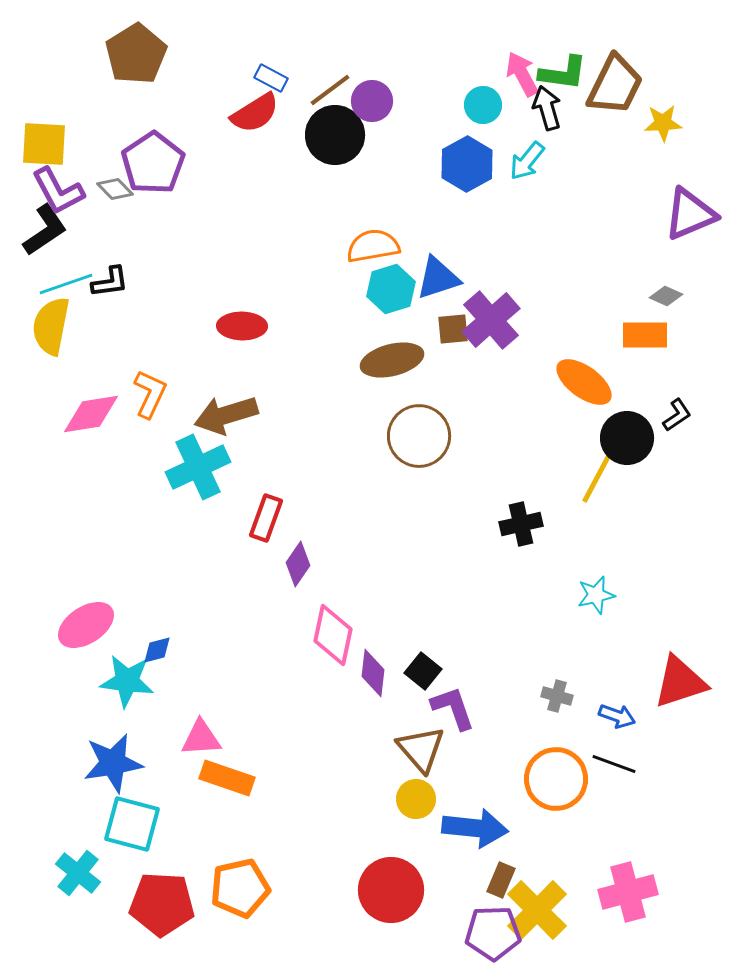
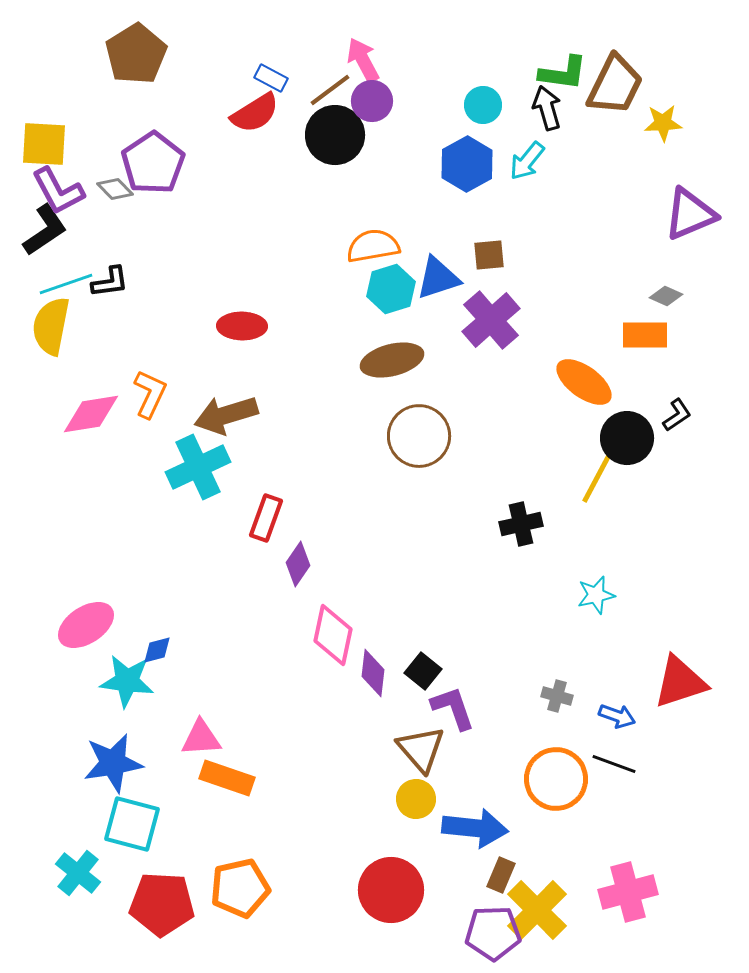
pink arrow at (522, 74): moved 159 px left, 14 px up
brown square at (453, 329): moved 36 px right, 74 px up
brown rectangle at (501, 880): moved 5 px up
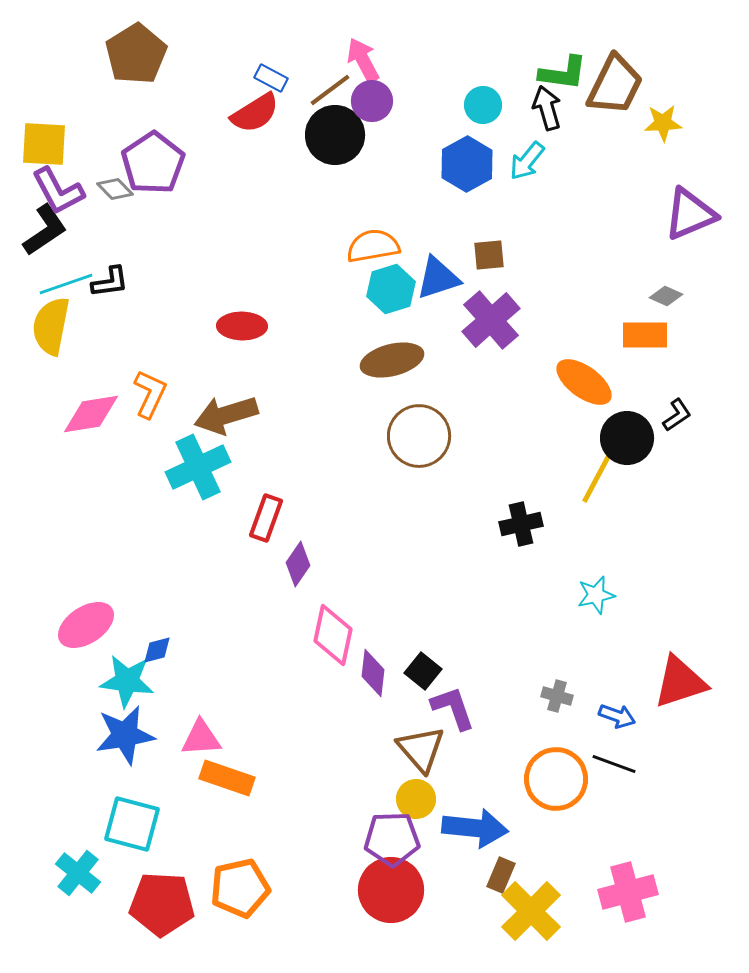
blue star at (113, 763): moved 12 px right, 28 px up
yellow cross at (537, 910): moved 6 px left, 1 px down
purple pentagon at (493, 933): moved 101 px left, 94 px up
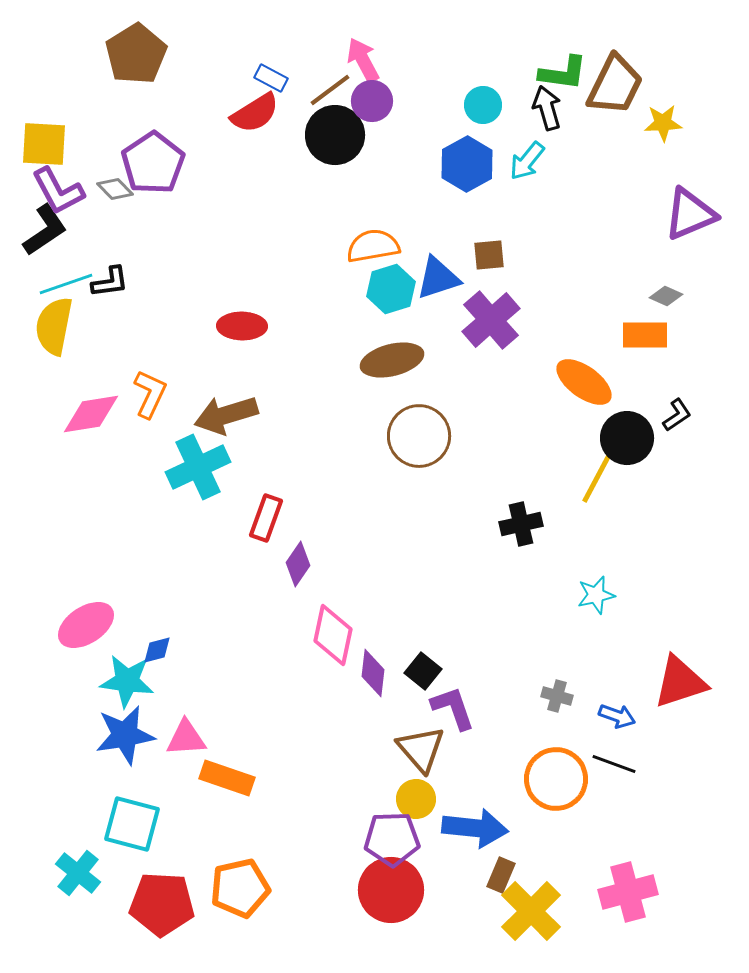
yellow semicircle at (51, 326): moved 3 px right
pink triangle at (201, 738): moved 15 px left
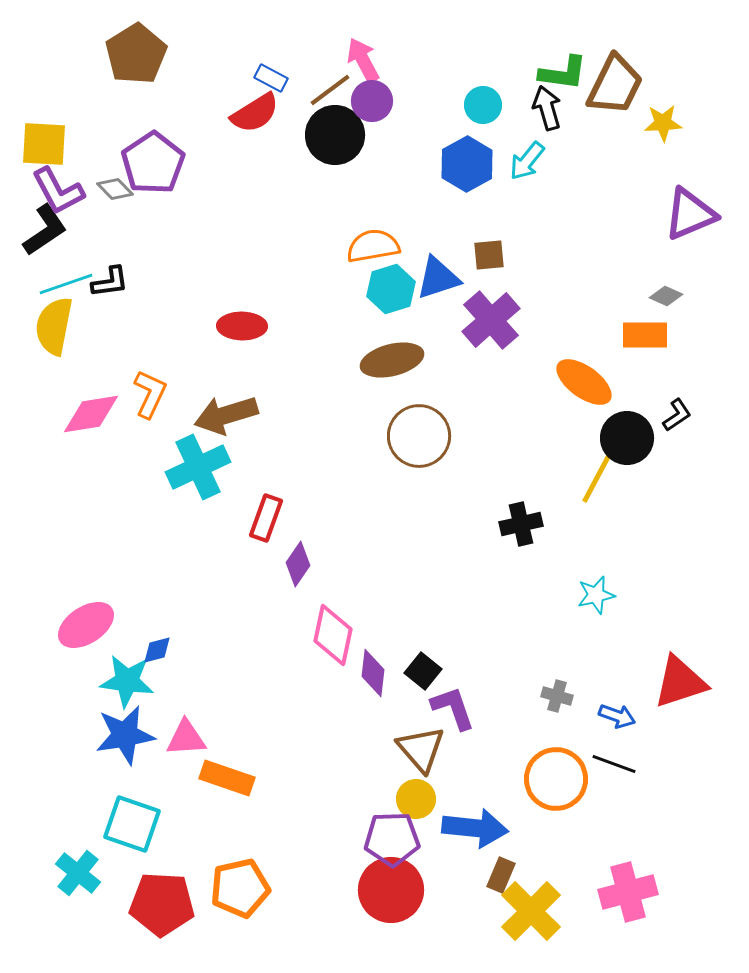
cyan square at (132, 824): rotated 4 degrees clockwise
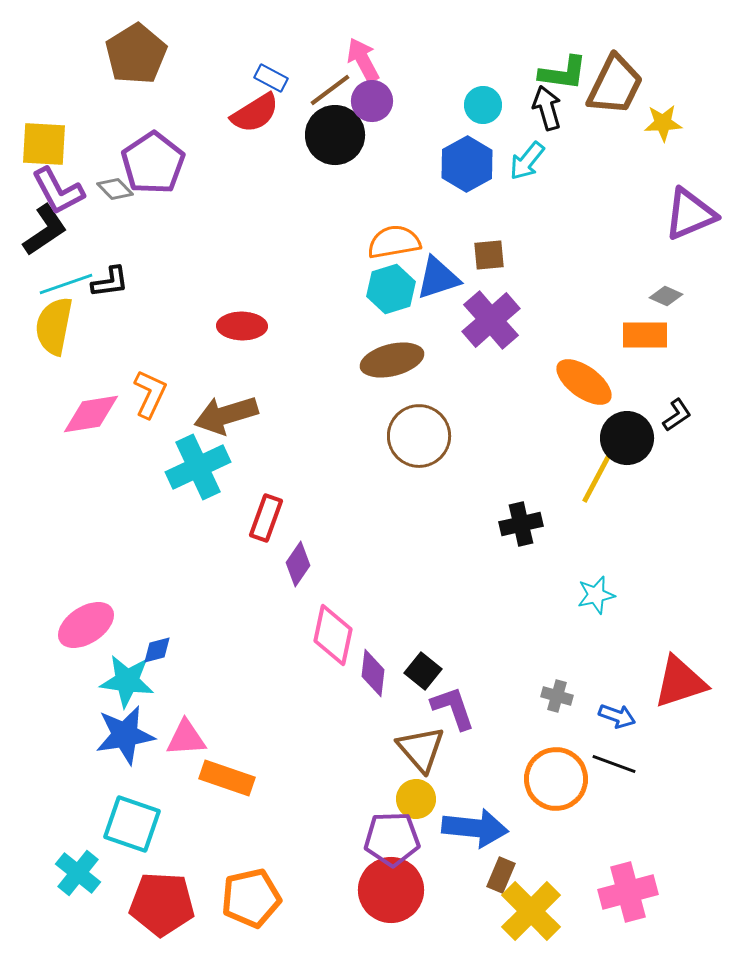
orange semicircle at (373, 246): moved 21 px right, 4 px up
orange pentagon at (240, 888): moved 11 px right, 10 px down
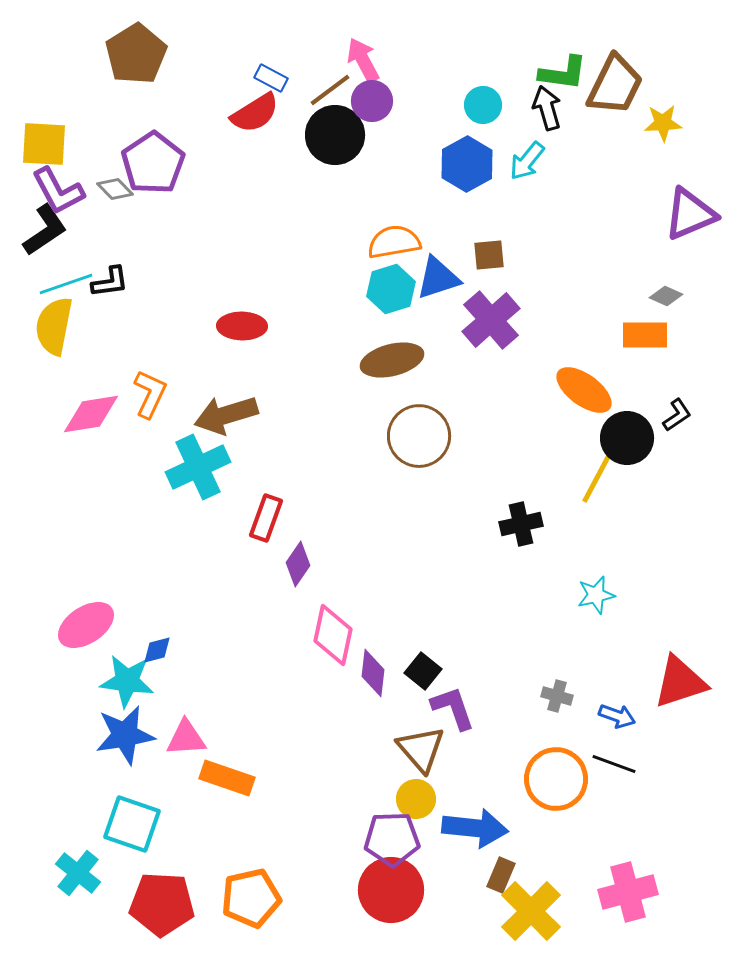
orange ellipse at (584, 382): moved 8 px down
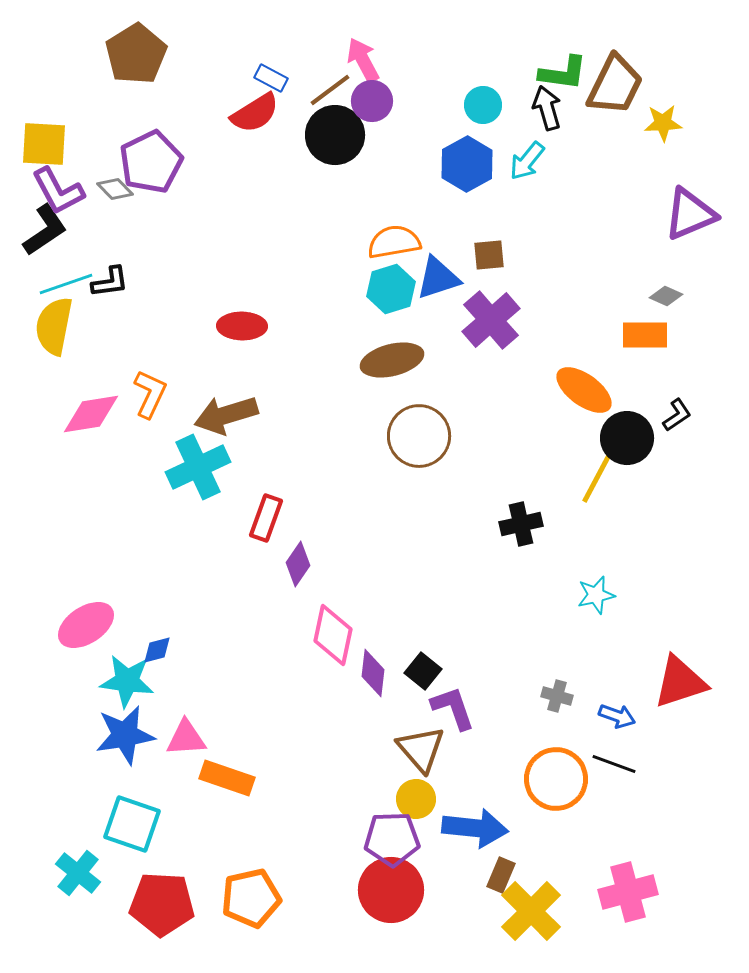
purple pentagon at (153, 163): moved 2 px left, 1 px up; rotated 8 degrees clockwise
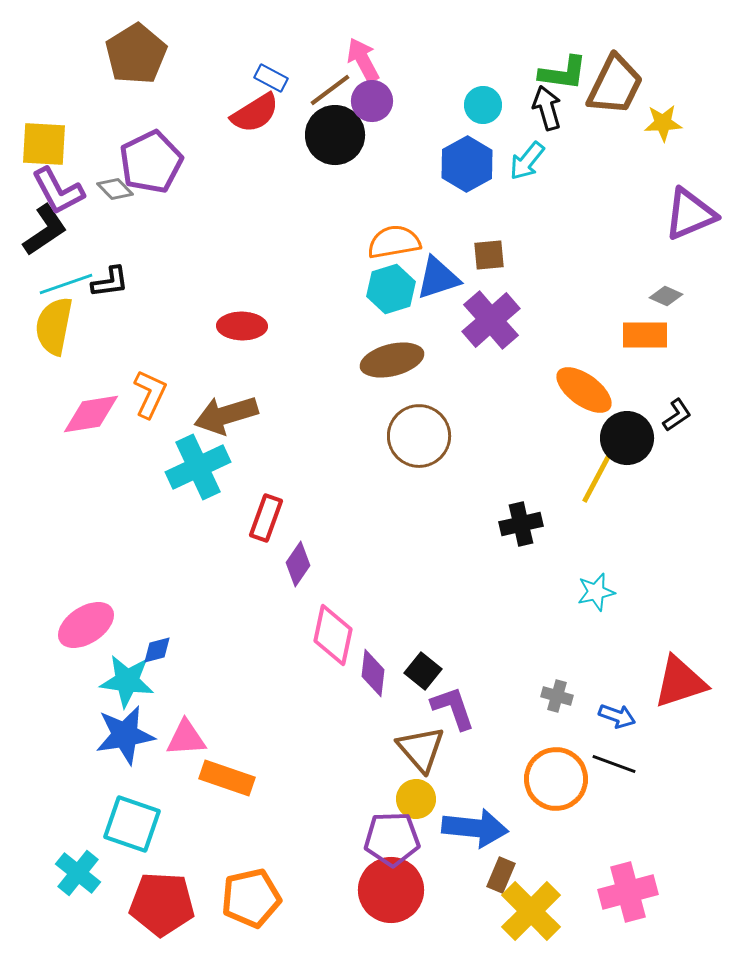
cyan star at (596, 595): moved 3 px up
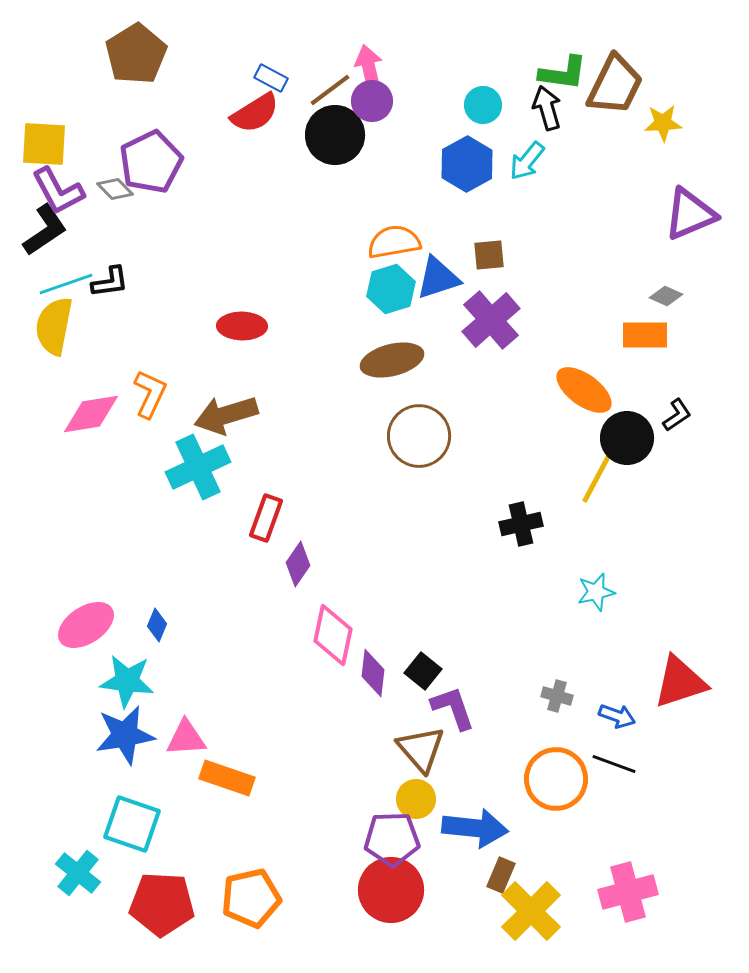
pink arrow at (363, 60): moved 6 px right, 8 px down; rotated 15 degrees clockwise
blue diamond at (157, 650): moved 25 px up; rotated 52 degrees counterclockwise
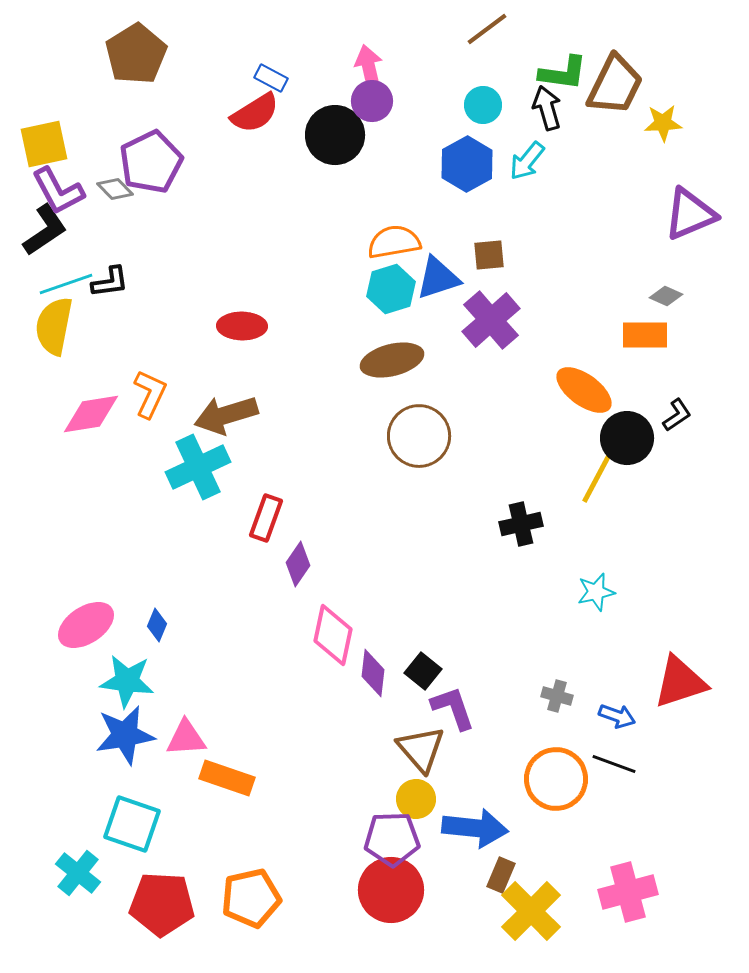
brown line at (330, 90): moved 157 px right, 61 px up
yellow square at (44, 144): rotated 15 degrees counterclockwise
